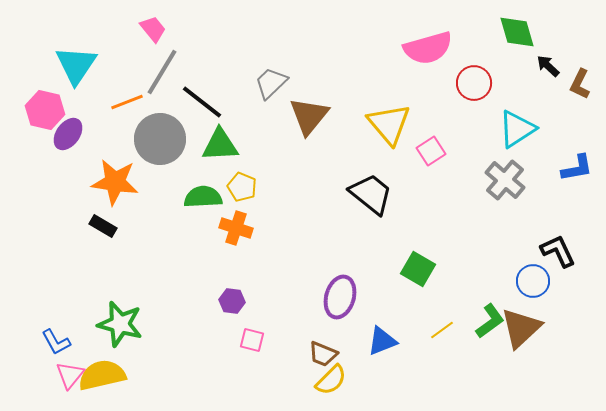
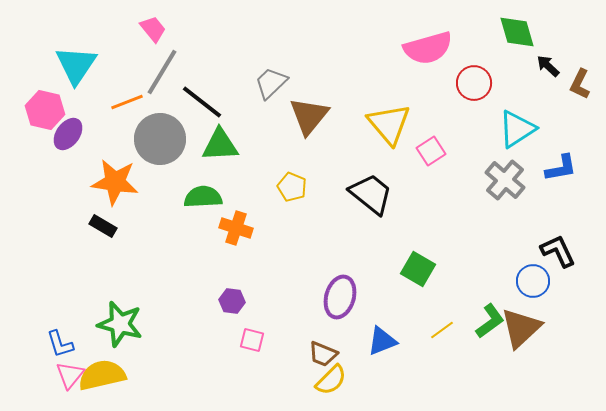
blue L-shape at (577, 168): moved 16 px left
yellow pentagon at (242, 187): moved 50 px right
blue L-shape at (56, 342): moved 4 px right, 2 px down; rotated 12 degrees clockwise
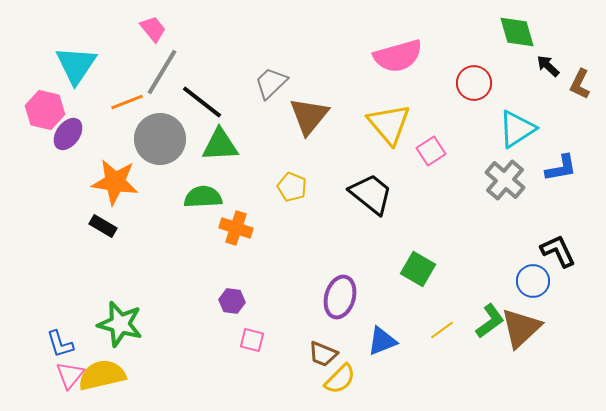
pink semicircle at (428, 48): moved 30 px left, 8 px down
yellow semicircle at (331, 380): moved 9 px right, 1 px up
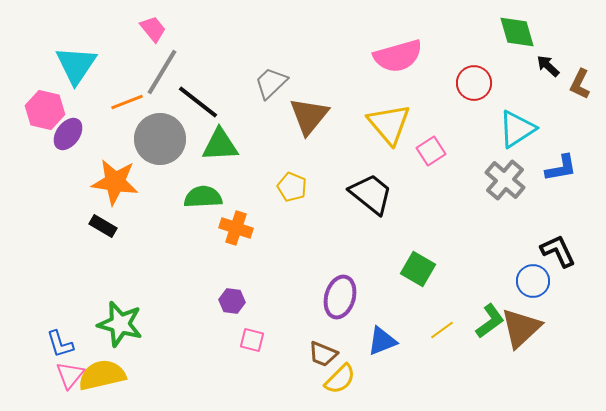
black line at (202, 102): moved 4 px left
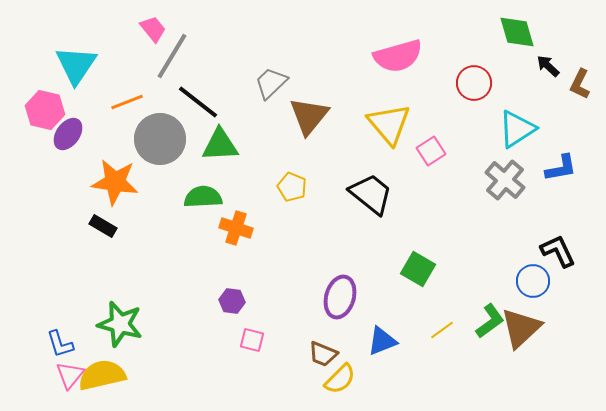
gray line at (162, 72): moved 10 px right, 16 px up
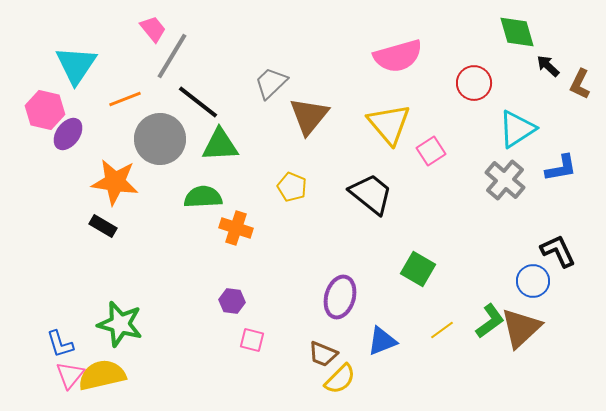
orange line at (127, 102): moved 2 px left, 3 px up
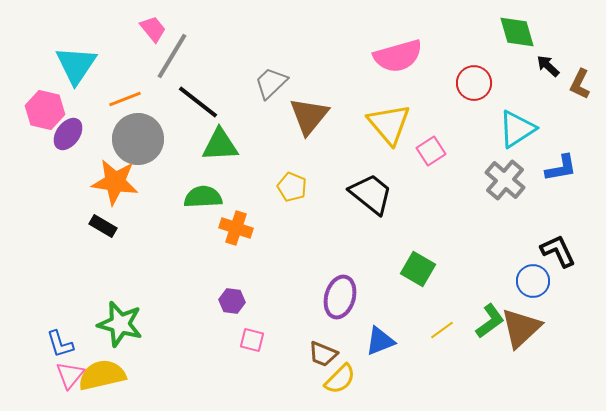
gray circle at (160, 139): moved 22 px left
blue triangle at (382, 341): moved 2 px left
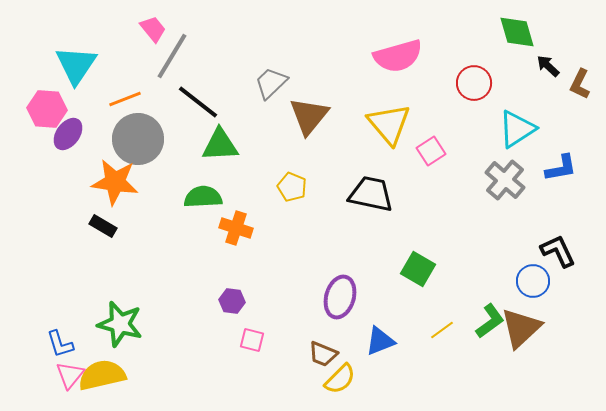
pink hexagon at (45, 110): moved 2 px right, 1 px up; rotated 9 degrees counterclockwise
black trapezoid at (371, 194): rotated 27 degrees counterclockwise
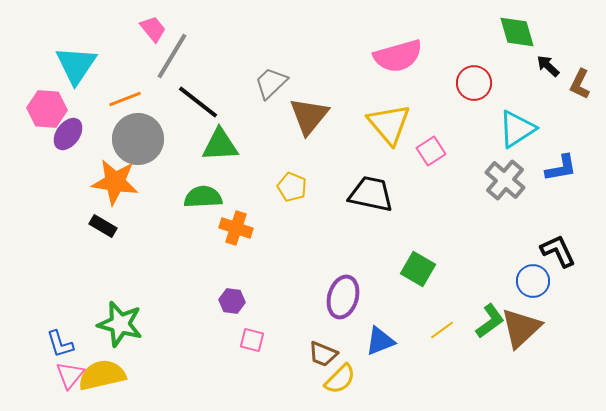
purple ellipse at (340, 297): moved 3 px right
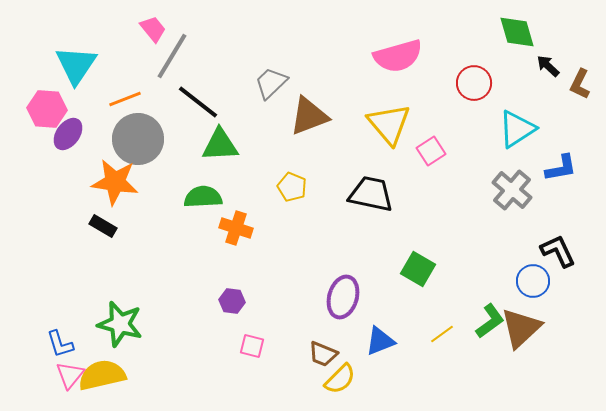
brown triangle at (309, 116): rotated 30 degrees clockwise
gray cross at (505, 180): moved 7 px right, 10 px down
yellow line at (442, 330): moved 4 px down
pink square at (252, 340): moved 6 px down
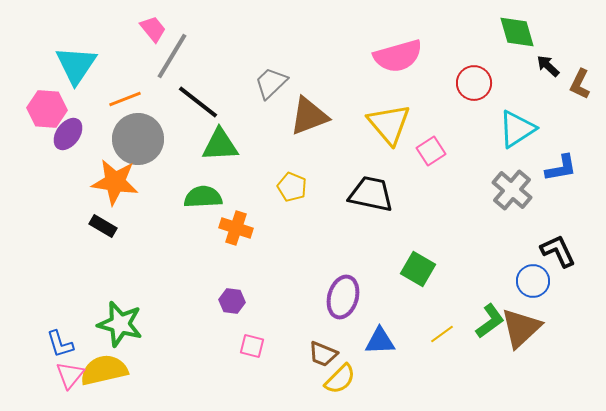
blue triangle at (380, 341): rotated 20 degrees clockwise
yellow semicircle at (102, 375): moved 2 px right, 5 px up
